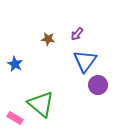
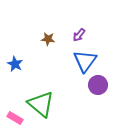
purple arrow: moved 2 px right, 1 px down
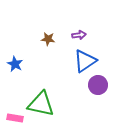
purple arrow: rotated 136 degrees counterclockwise
blue triangle: rotated 20 degrees clockwise
green triangle: rotated 28 degrees counterclockwise
pink rectangle: rotated 21 degrees counterclockwise
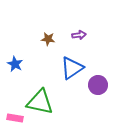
blue triangle: moved 13 px left, 7 px down
green triangle: moved 1 px left, 2 px up
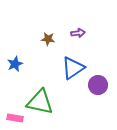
purple arrow: moved 1 px left, 2 px up
blue star: rotated 21 degrees clockwise
blue triangle: moved 1 px right
